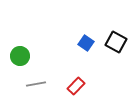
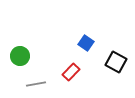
black square: moved 20 px down
red rectangle: moved 5 px left, 14 px up
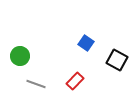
black square: moved 1 px right, 2 px up
red rectangle: moved 4 px right, 9 px down
gray line: rotated 30 degrees clockwise
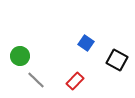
gray line: moved 4 px up; rotated 24 degrees clockwise
